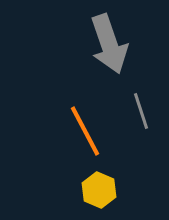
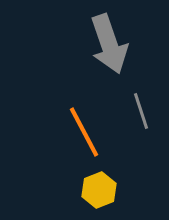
orange line: moved 1 px left, 1 px down
yellow hexagon: rotated 16 degrees clockwise
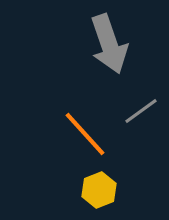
gray line: rotated 72 degrees clockwise
orange line: moved 1 px right, 2 px down; rotated 14 degrees counterclockwise
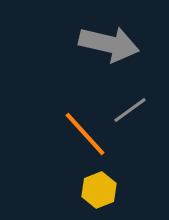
gray arrow: rotated 58 degrees counterclockwise
gray line: moved 11 px left, 1 px up
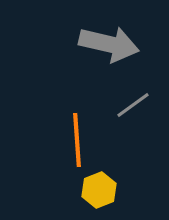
gray line: moved 3 px right, 5 px up
orange line: moved 8 px left, 6 px down; rotated 38 degrees clockwise
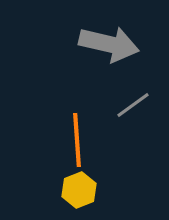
yellow hexagon: moved 20 px left
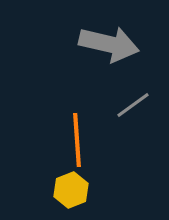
yellow hexagon: moved 8 px left
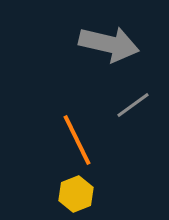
orange line: rotated 22 degrees counterclockwise
yellow hexagon: moved 5 px right, 4 px down
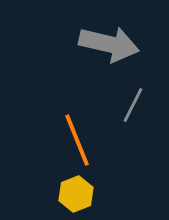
gray line: rotated 27 degrees counterclockwise
orange line: rotated 4 degrees clockwise
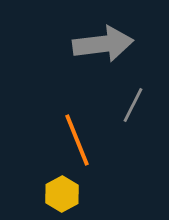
gray arrow: moved 6 px left; rotated 20 degrees counterclockwise
yellow hexagon: moved 14 px left; rotated 8 degrees counterclockwise
